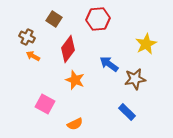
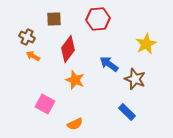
brown square: rotated 35 degrees counterclockwise
brown star: rotated 30 degrees clockwise
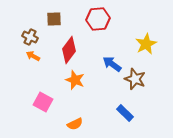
brown cross: moved 3 px right
red diamond: moved 1 px right, 1 px down
blue arrow: moved 3 px right
pink square: moved 2 px left, 2 px up
blue rectangle: moved 2 px left, 1 px down
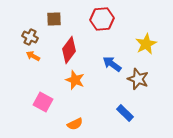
red hexagon: moved 4 px right
brown star: moved 3 px right
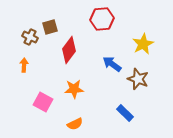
brown square: moved 4 px left, 8 px down; rotated 14 degrees counterclockwise
yellow star: moved 3 px left
orange arrow: moved 9 px left, 9 px down; rotated 64 degrees clockwise
orange star: moved 1 px left, 9 px down; rotated 24 degrees counterclockwise
